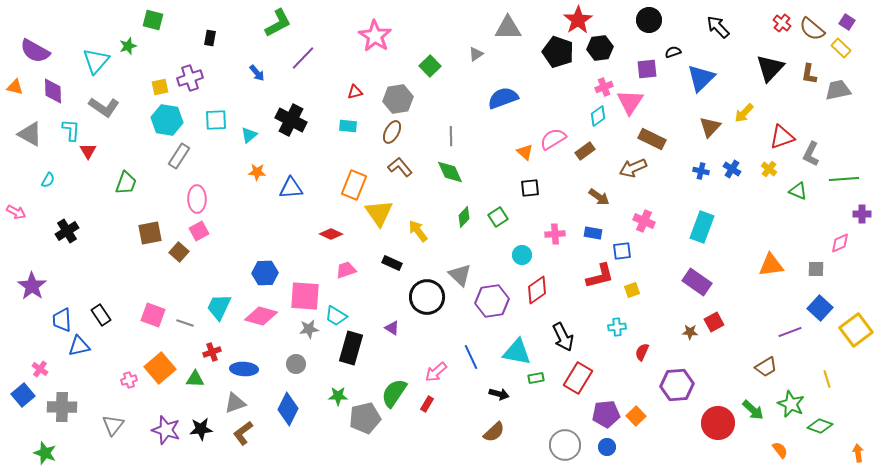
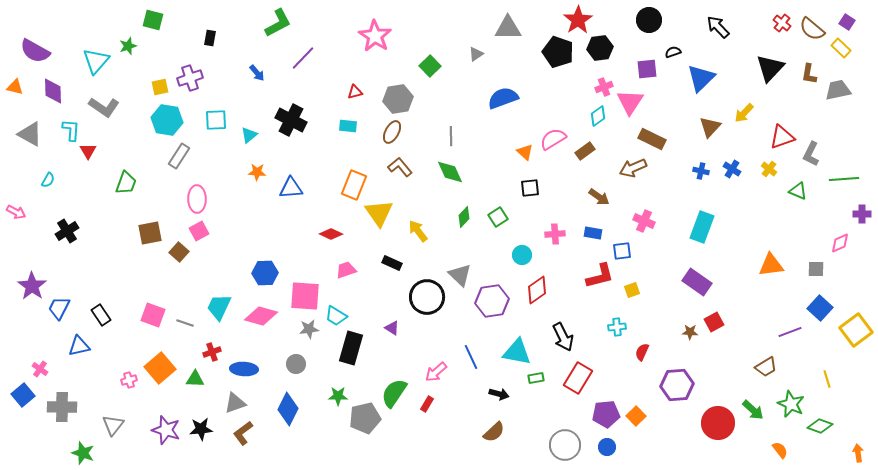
blue trapezoid at (62, 320): moved 3 px left, 12 px up; rotated 30 degrees clockwise
green star at (45, 453): moved 38 px right
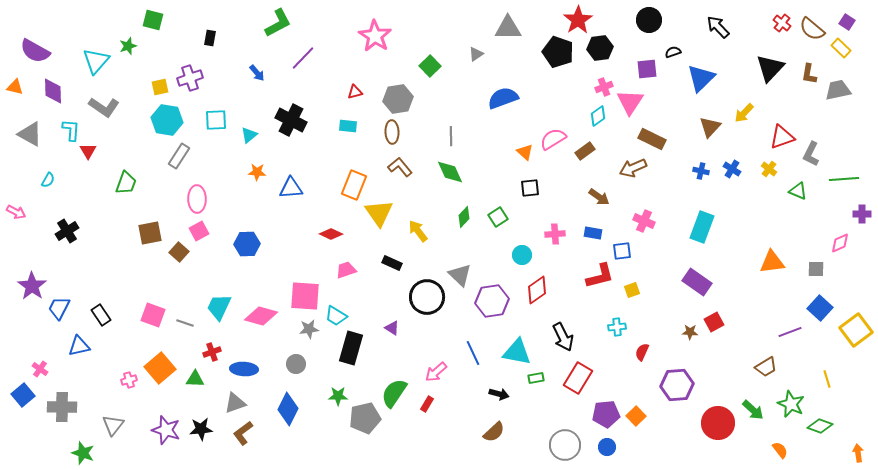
brown ellipse at (392, 132): rotated 30 degrees counterclockwise
orange triangle at (771, 265): moved 1 px right, 3 px up
blue hexagon at (265, 273): moved 18 px left, 29 px up
blue line at (471, 357): moved 2 px right, 4 px up
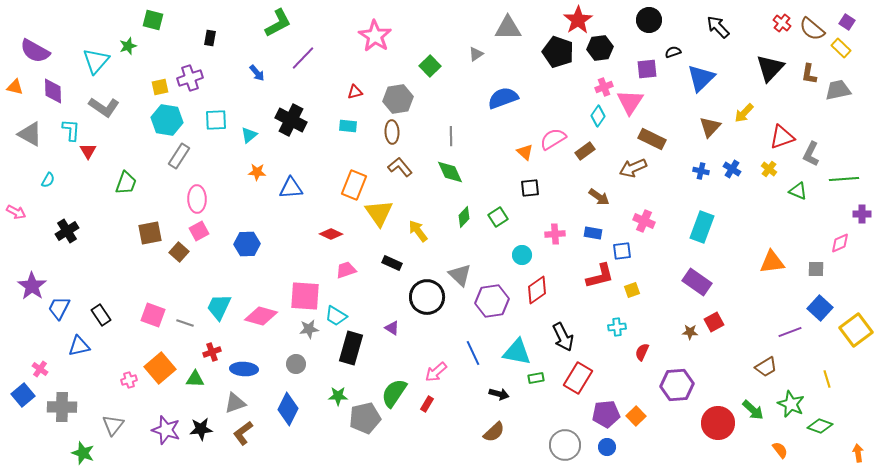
cyan diamond at (598, 116): rotated 20 degrees counterclockwise
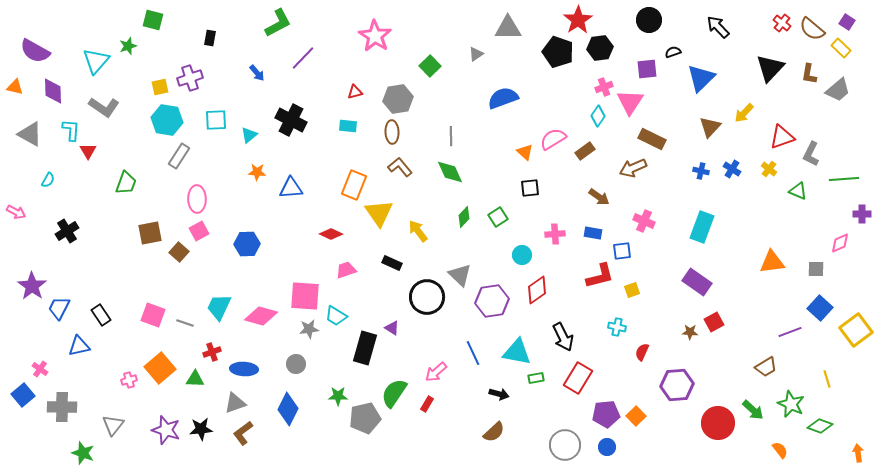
gray trapezoid at (838, 90): rotated 152 degrees clockwise
cyan cross at (617, 327): rotated 18 degrees clockwise
black rectangle at (351, 348): moved 14 px right
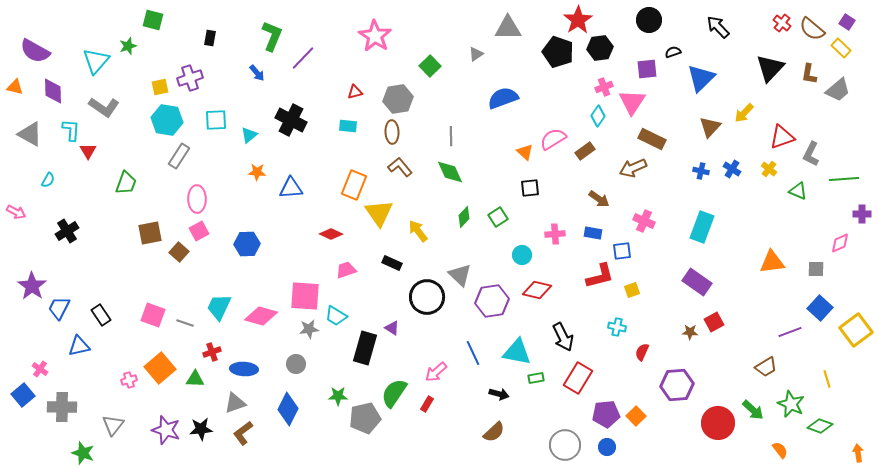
green L-shape at (278, 23): moved 6 px left, 13 px down; rotated 40 degrees counterclockwise
pink triangle at (630, 102): moved 2 px right
brown arrow at (599, 197): moved 2 px down
red diamond at (537, 290): rotated 48 degrees clockwise
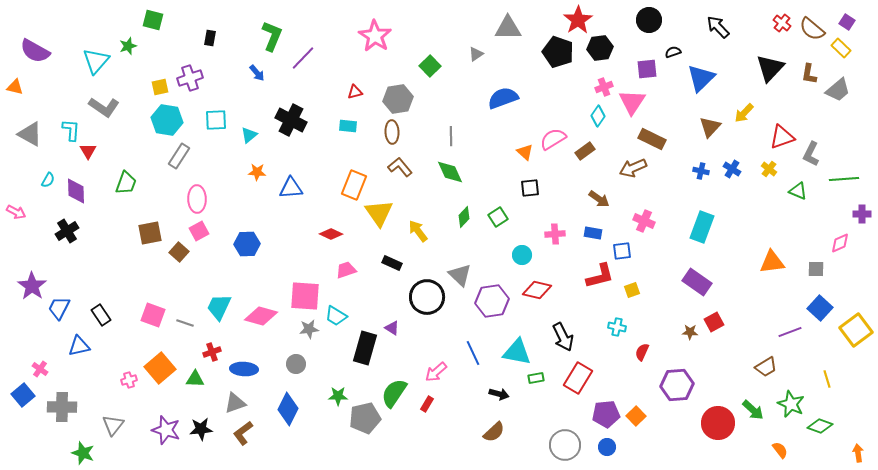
purple diamond at (53, 91): moved 23 px right, 100 px down
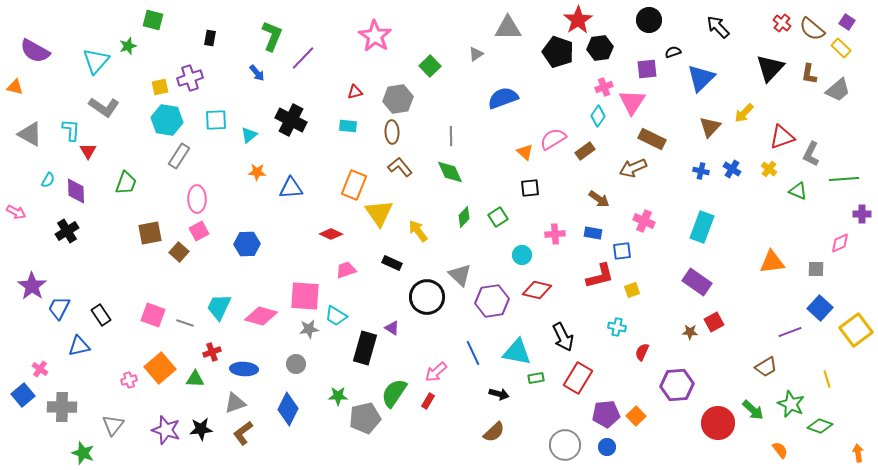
red rectangle at (427, 404): moved 1 px right, 3 px up
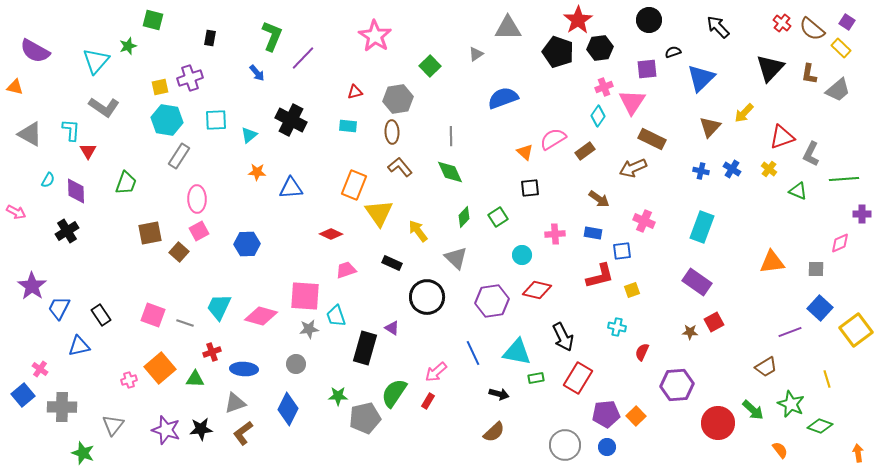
gray triangle at (460, 275): moved 4 px left, 17 px up
cyan trapezoid at (336, 316): rotated 40 degrees clockwise
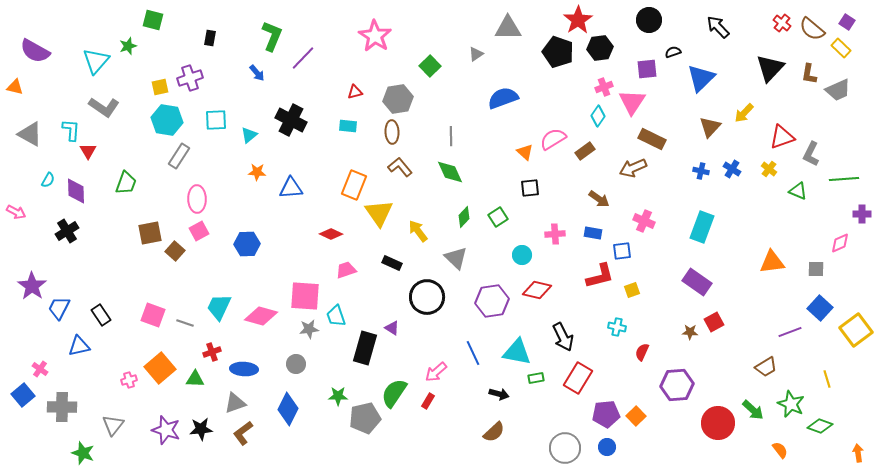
gray trapezoid at (838, 90): rotated 16 degrees clockwise
brown square at (179, 252): moved 4 px left, 1 px up
gray circle at (565, 445): moved 3 px down
